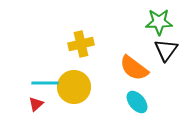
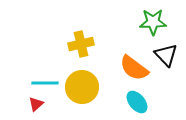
green star: moved 6 px left
black triangle: moved 5 px down; rotated 20 degrees counterclockwise
yellow circle: moved 8 px right
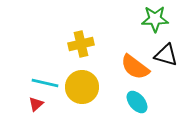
green star: moved 2 px right, 3 px up
black triangle: rotated 30 degrees counterclockwise
orange semicircle: moved 1 px right, 1 px up
cyan line: rotated 12 degrees clockwise
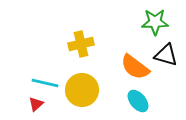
green star: moved 3 px down
yellow circle: moved 3 px down
cyan ellipse: moved 1 px right, 1 px up
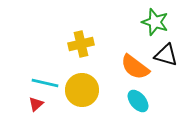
green star: rotated 20 degrees clockwise
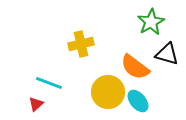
green star: moved 4 px left; rotated 24 degrees clockwise
black triangle: moved 1 px right, 1 px up
cyan line: moved 4 px right; rotated 8 degrees clockwise
yellow circle: moved 26 px right, 2 px down
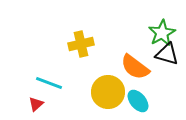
green star: moved 11 px right, 11 px down
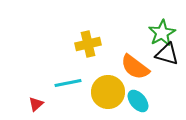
yellow cross: moved 7 px right
cyan line: moved 19 px right; rotated 32 degrees counterclockwise
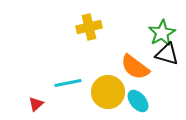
yellow cross: moved 1 px right, 17 px up
